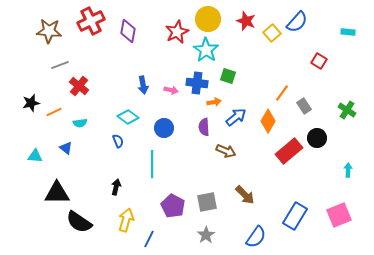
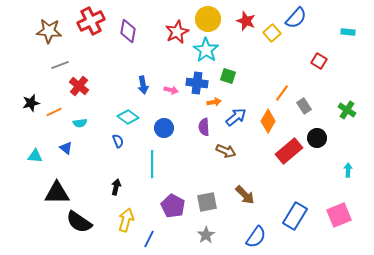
blue semicircle at (297, 22): moved 1 px left, 4 px up
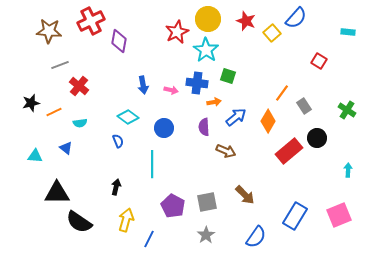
purple diamond at (128, 31): moved 9 px left, 10 px down
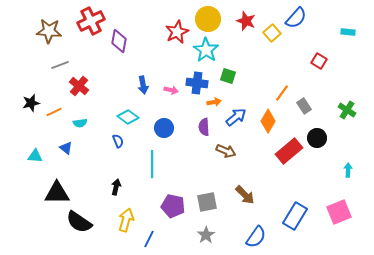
purple pentagon at (173, 206): rotated 15 degrees counterclockwise
pink square at (339, 215): moved 3 px up
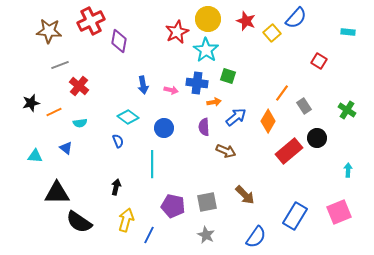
gray star at (206, 235): rotated 12 degrees counterclockwise
blue line at (149, 239): moved 4 px up
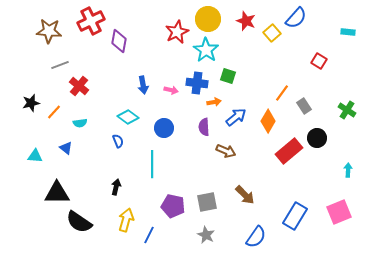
orange line at (54, 112): rotated 21 degrees counterclockwise
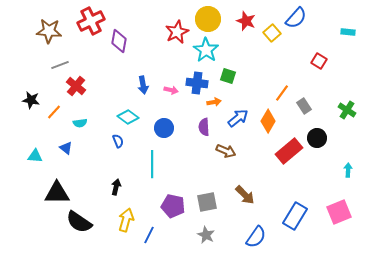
red cross at (79, 86): moved 3 px left
black star at (31, 103): moved 3 px up; rotated 24 degrees clockwise
blue arrow at (236, 117): moved 2 px right, 1 px down
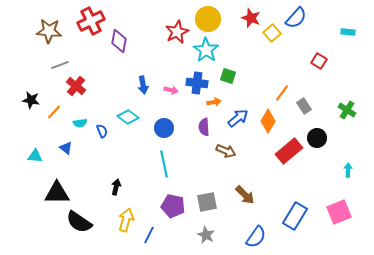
red star at (246, 21): moved 5 px right, 3 px up
blue semicircle at (118, 141): moved 16 px left, 10 px up
cyan line at (152, 164): moved 12 px right; rotated 12 degrees counterclockwise
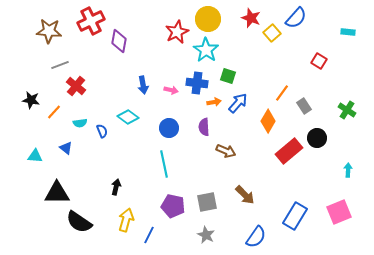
blue arrow at (238, 118): moved 15 px up; rotated 10 degrees counterclockwise
blue circle at (164, 128): moved 5 px right
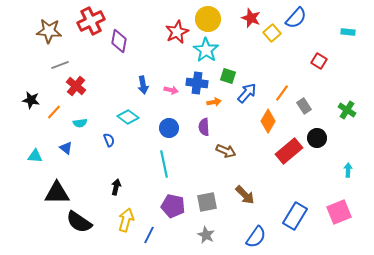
blue arrow at (238, 103): moved 9 px right, 10 px up
blue semicircle at (102, 131): moved 7 px right, 9 px down
